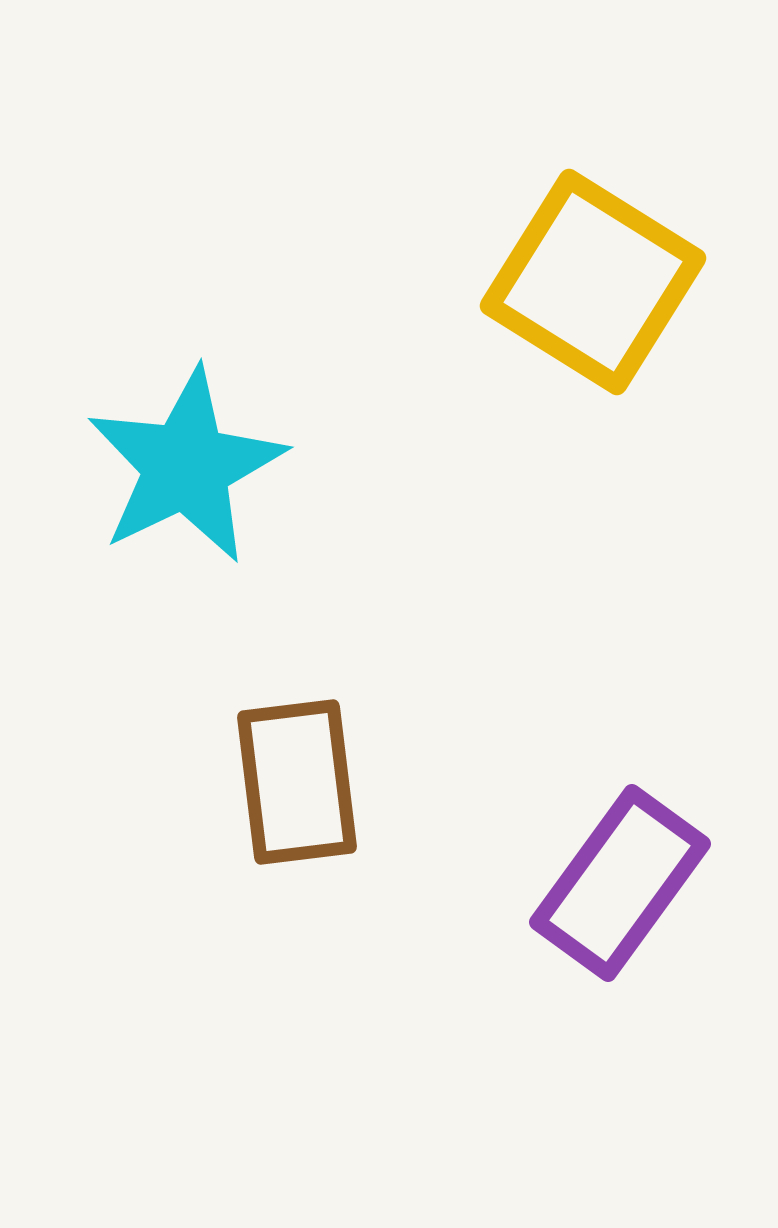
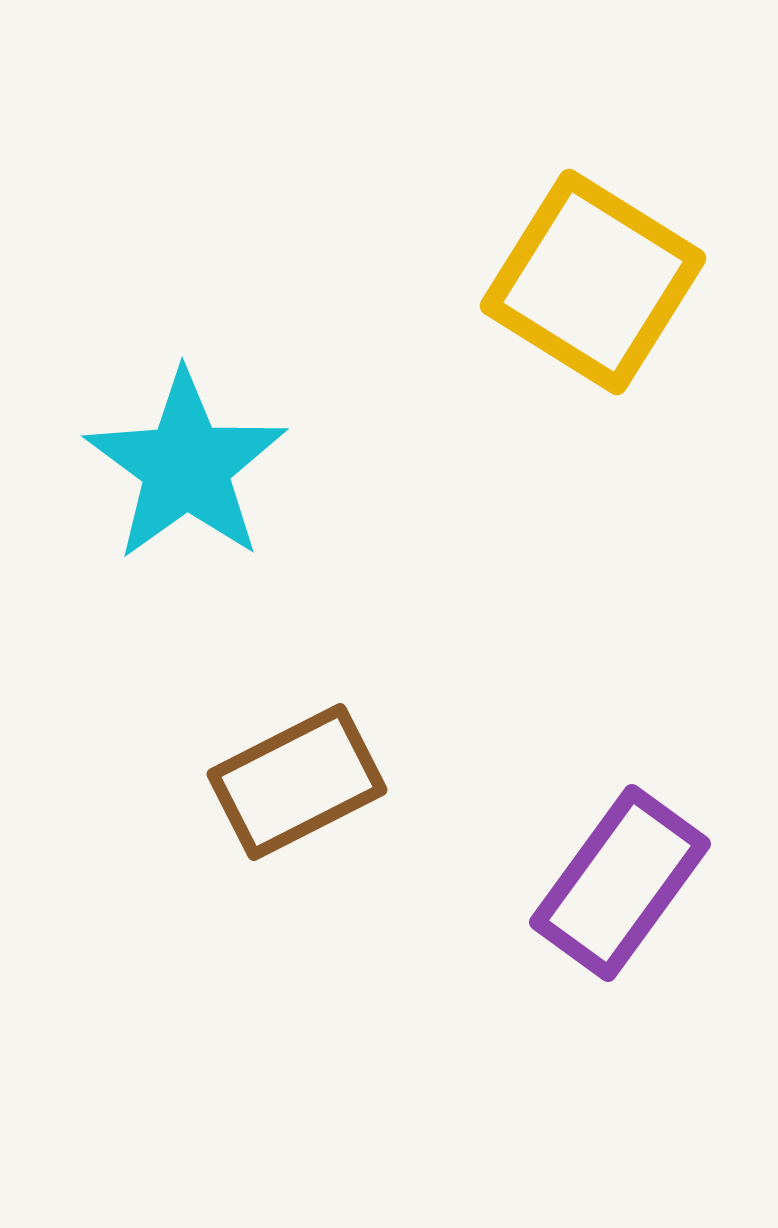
cyan star: rotated 10 degrees counterclockwise
brown rectangle: rotated 70 degrees clockwise
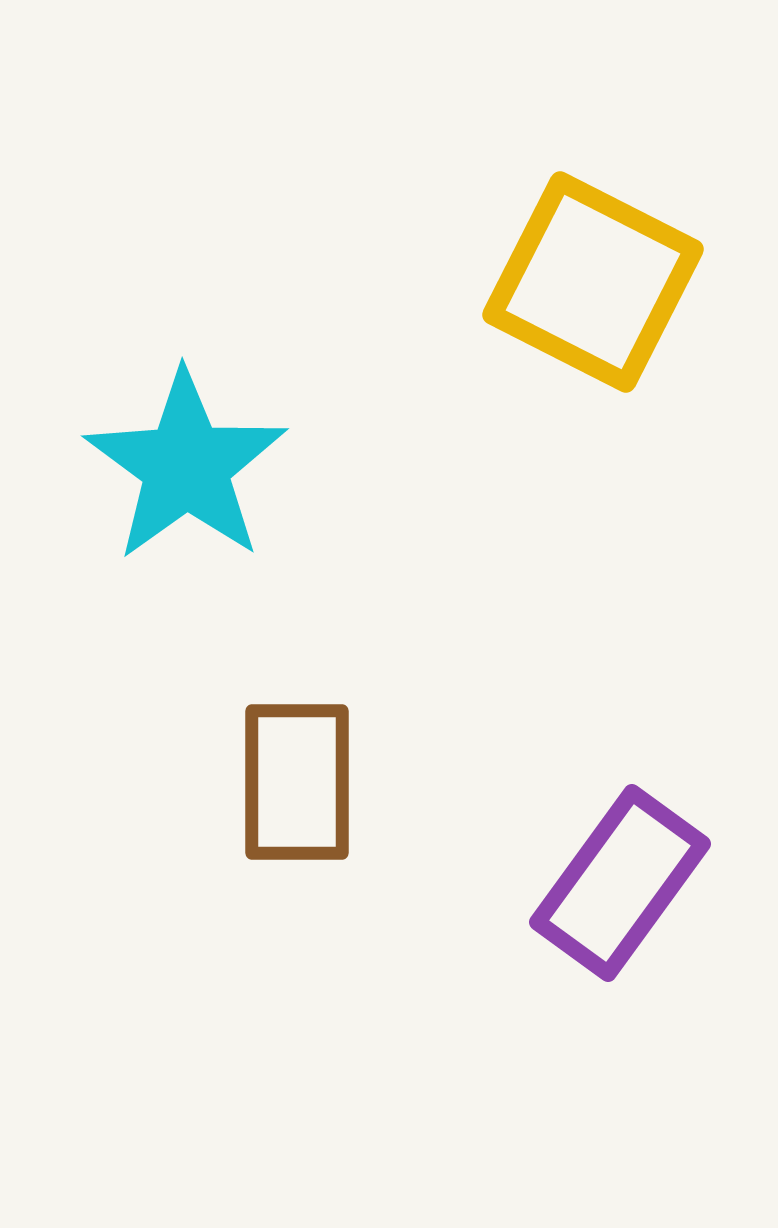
yellow square: rotated 5 degrees counterclockwise
brown rectangle: rotated 63 degrees counterclockwise
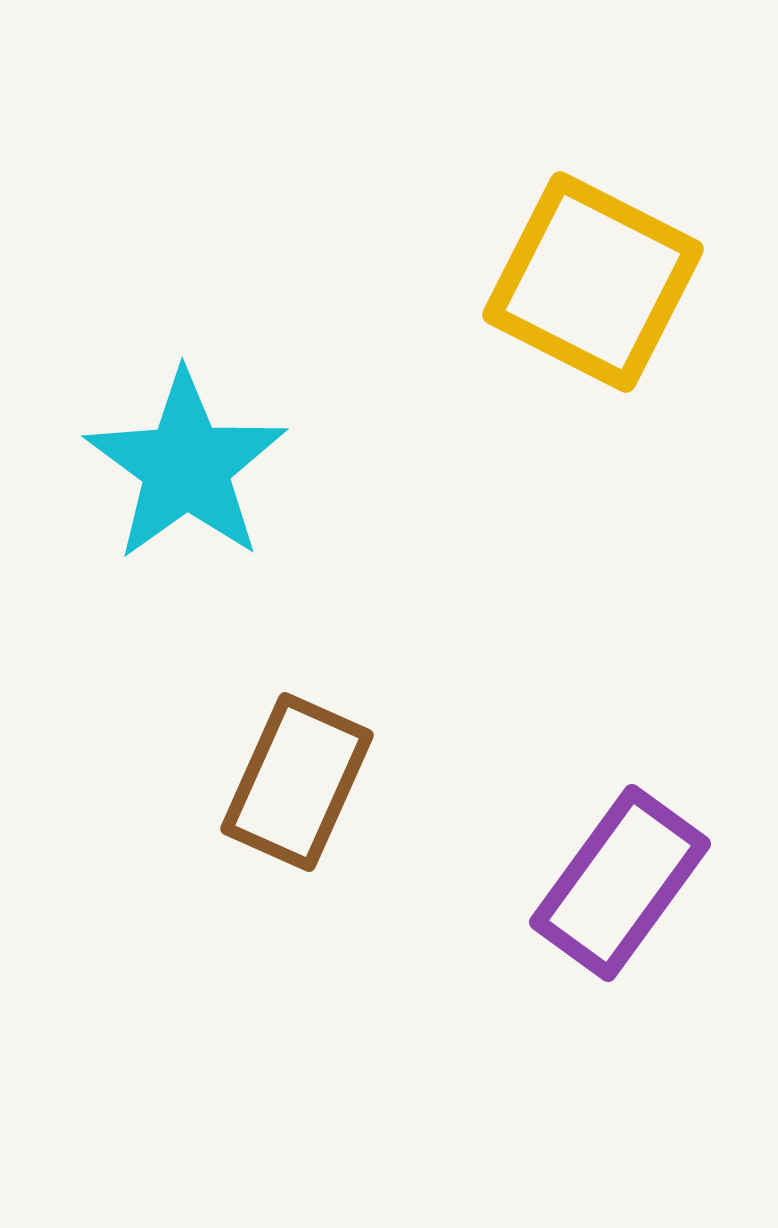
brown rectangle: rotated 24 degrees clockwise
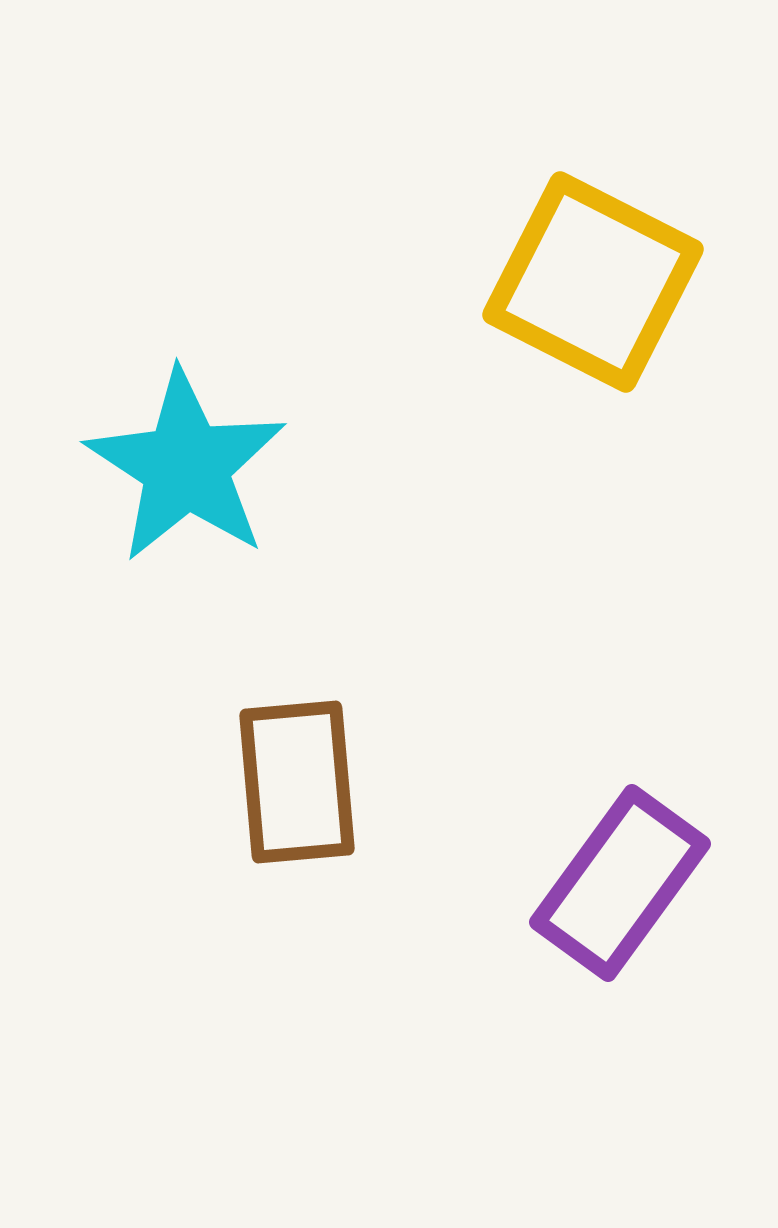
cyan star: rotated 3 degrees counterclockwise
brown rectangle: rotated 29 degrees counterclockwise
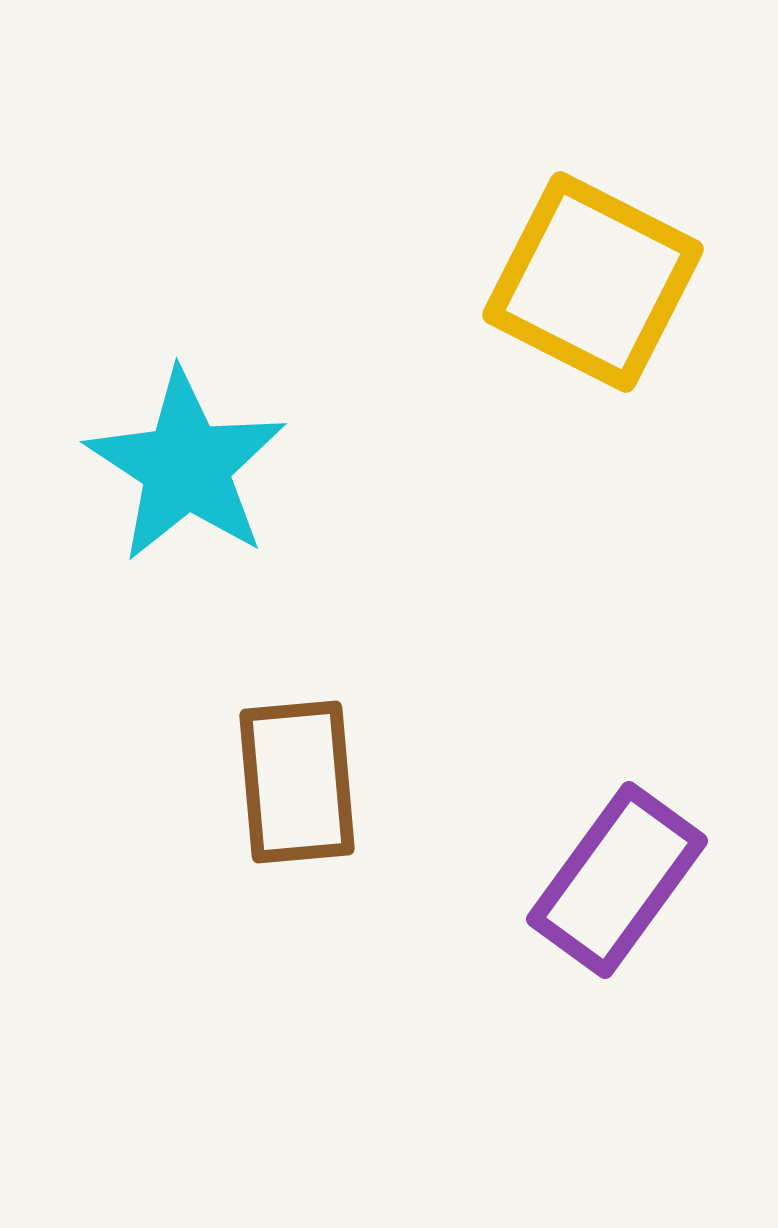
purple rectangle: moved 3 px left, 3 px up
